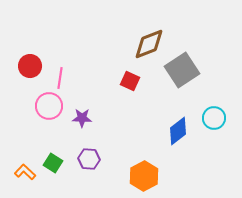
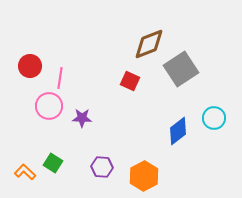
gray square: moved 1 px left, 1 px up
purple hexagon: moved 13 px right, 8 px down
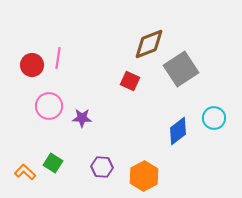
red circle: moved 2 px right, 1 px up
pink line: moved 2 px left, 20 px up
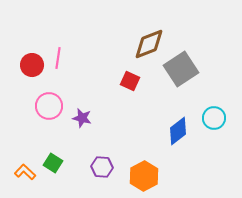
purple star: rotated 12 degrees clockwise
